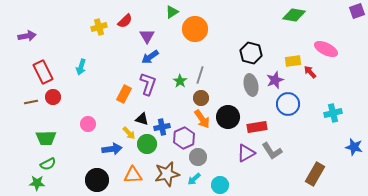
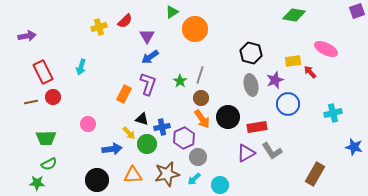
green semicircle at (48, 164): moved 1 px right
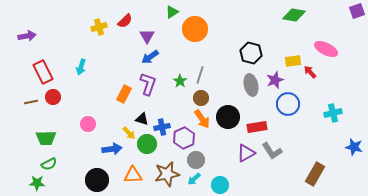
gray circle at (198, 157): moved 2 px left, 3 px down
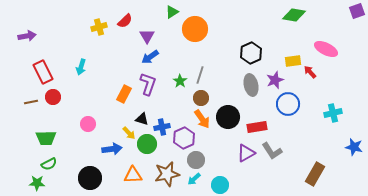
black hexagon at (251, 53): rotated 20 degrees clockwise
black circle at (97, 180): moved 7 px left, 2 px up
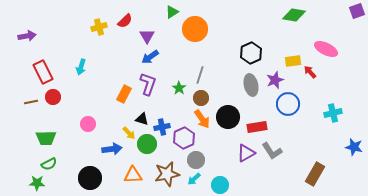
green star at (180, 81): moved 1 px left, 7 px down
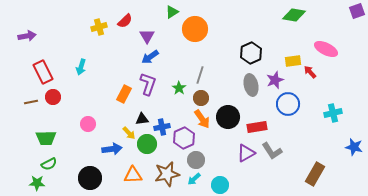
black triangle at (142, 119): rotated 24 degrees counterclockwise
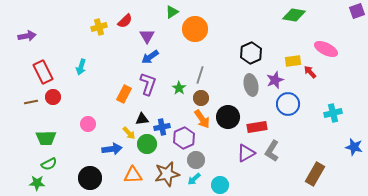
gray L-shape at (272, 151): rotated 65 degrees clockwise
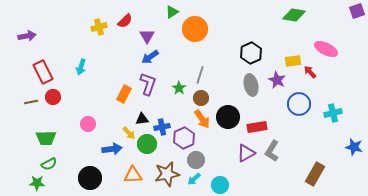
purple star at (275, 80): moved 2 px right; rotated 24 degrees counterclockwise
blue circle at (288, 104): moved 11 px right
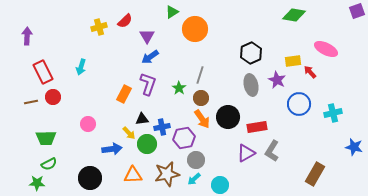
purple arrow at (27, 36): rotated 78 degrees counterclockwise
purple hexagon at (184, 138): rotated 15 degrees clockwise
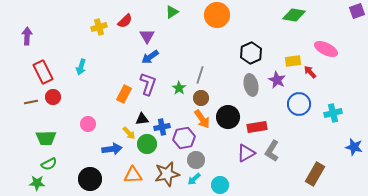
orange circle at (195, 29): moved 22 px right, 14 px up
black circle at (90, 178): moved 1 px down
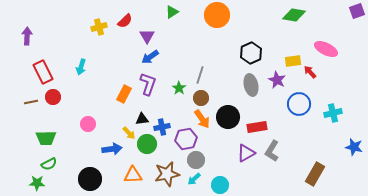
purple hexagon at (184, 138): moved 2 px right, 1 px down
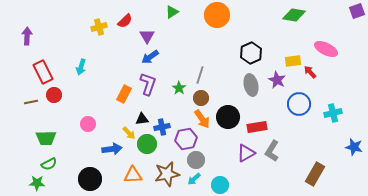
red circle at (53, 97): moved 1 px right, 2 px up
